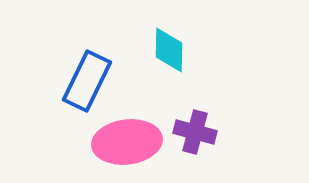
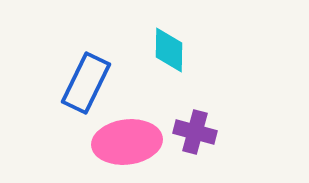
blue rectangle: moved 1 px left, 2 px down
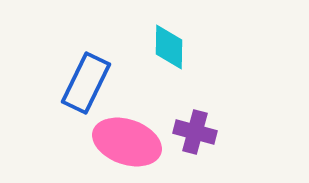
cyan diamond: moved 3 px up
pink ellipse: rotated 26 degrees clockwise
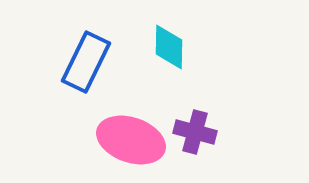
blue rectangle: moved 21 px up
pink ellipse: moved 4 px right, 2 px up
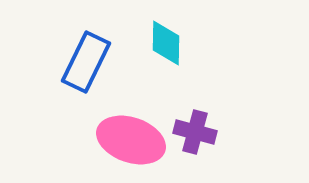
cyan diamond: moved 3 px left, 4 px up
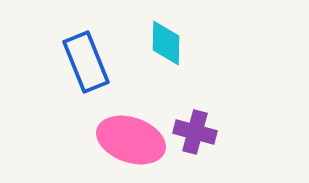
blue rectangle: rotated 48 degrees counterclockwise
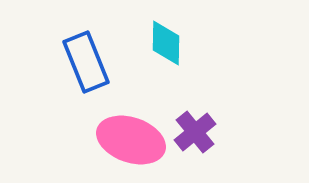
purple cross: rotated 36 degrees clockwise
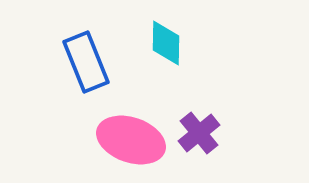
purple cross: moved 4 px right, 1 px down
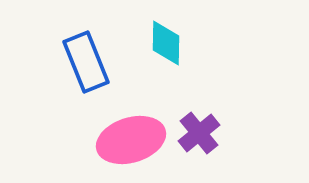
pink ellipse: rotated 36 degrees counterclockwise
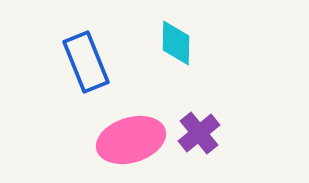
cyan diamond: moved 10 px right
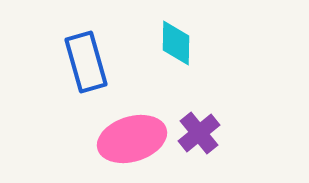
blue rectangle: rotated 6 degrees clockwise
pink ellipse: moved 1 px right, 1 px up
